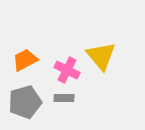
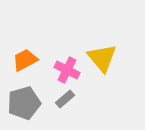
yellow triangle: moved 1 px right, 2 px down
gray rectangle: moved 1 px right, 1 px down; rotated 42 degrees counterclockwise
gray pentagon: moved 1 px left, 1 px down
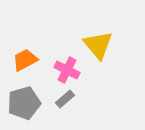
yellow triangle: moved 4 px left, 13 px up
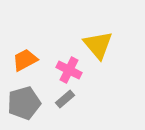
pink cross: moved 2 px right
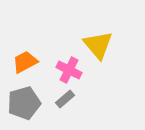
orange trapezoid: moved 2 px down
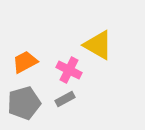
yellow triangle: rotated 20 degrees counterclockwise
gray rectangle: rotated 12 degrees clockwise
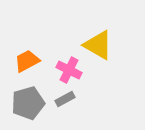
orange trapezoid: moved 2 px right, 1 px up
gray pentagon: moved 4 px right
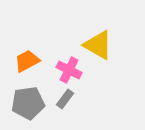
gray rectangle: rotated 24 degrees counterclockwise
gray pentagon: rotated 8 degrees clockwise
